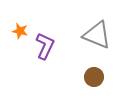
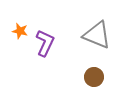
purple L-shape: moved 3 px up
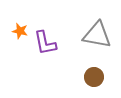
gray triangle: rotated 12 degrees counterclockwise
purple L-shape: rotated 144 degrees clockwise
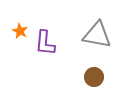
orange star: rotated 14 degrees clockwise
purple L-shape: rotated 16 degrees clockwise
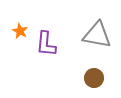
purple L-shape: moved 1 px right, 1 px down
brown circle: moved 1 px down
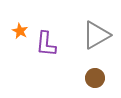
gray triangle: moved 1 px left; rotated 40 degrees counterclockwise
brown circle: moved 1 px right
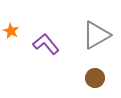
orange star: moved 9 px left
purple L-shape: rotated 136 degrees clockwise
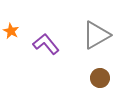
brown circle: moved 5 px right
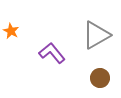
purple L-shape: moved 6 px right, 9 px down
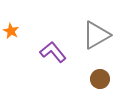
purple L-shape: moved 1 px right, 1 px up
brown circle: moved 1 px down
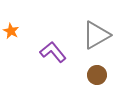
brown circle: moved 3 px left, 4 px up
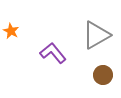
purple L-shape: moved 1 px down
brown circle: moved 6 px right
